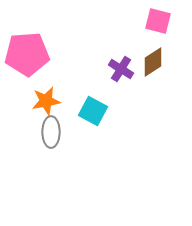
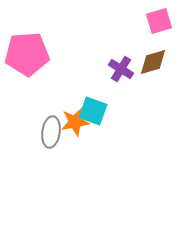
pink square: moved 1 px right; rotated 32 degrees counterclockwise
brown diamond: rotated 16 degrees clockwise
orange star: moved 29 px right, 21 px down
cyan square: rotated 8 degrees counterclockwise
gray ellipse: rotated 8 degrees clockwise
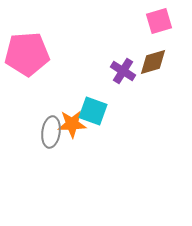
purple cross: moved 2 px right, 2 px down
orange star: moved 3 px left, 2 px down; rotated 8 degrees clockwise
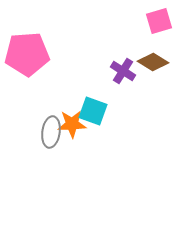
brown diamond: rotated 48 degrees clockwise
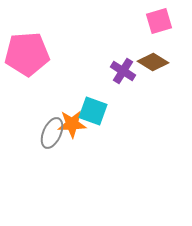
gray ellipse: moved 1 px right, 1 px down; rotated 16 degrees clockwise
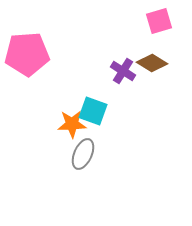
brown diamond: moved 1 px left, 1 px down
gray ellipse: moved 31 px right, 21 px down
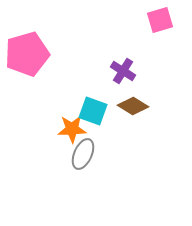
pink square: moved 1 px right, 1 px up
pink pentagon: rotated 12 degrees counterclockwise
brown diamond: moved 19 px left, 43 px down
orange star: moved 5 px down
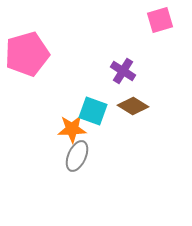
gray ellipse: moved 6 px left, 2 px down
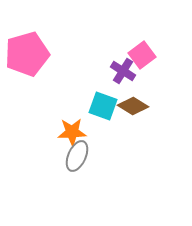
pink square: moved 18 px left, 35 px down; rotated 20 degrees counterclockwise
cyan square: moved 10 px right, 5 px up
orange star: moved 3 px down
